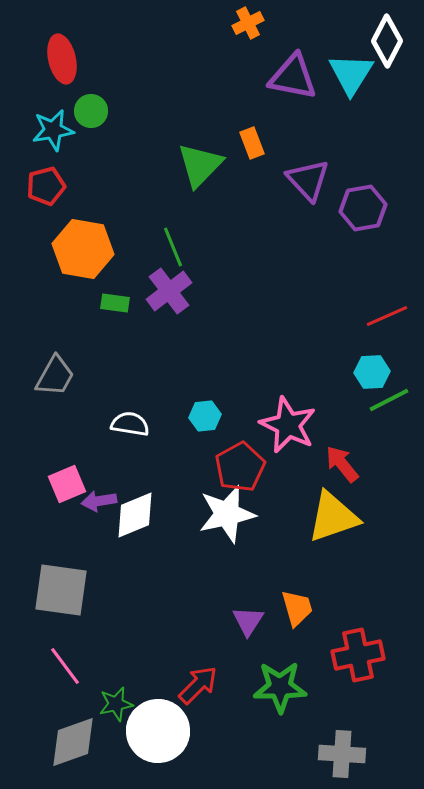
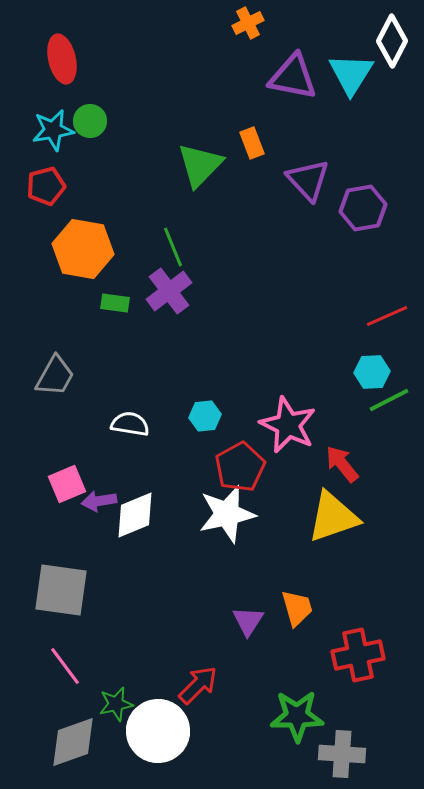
white diamond at (387, 41): moved 5 px right
green circle at (91, 111): moved 1 px left, 10 px down
green star at (280, 687): moved 17 px right, 29 px down
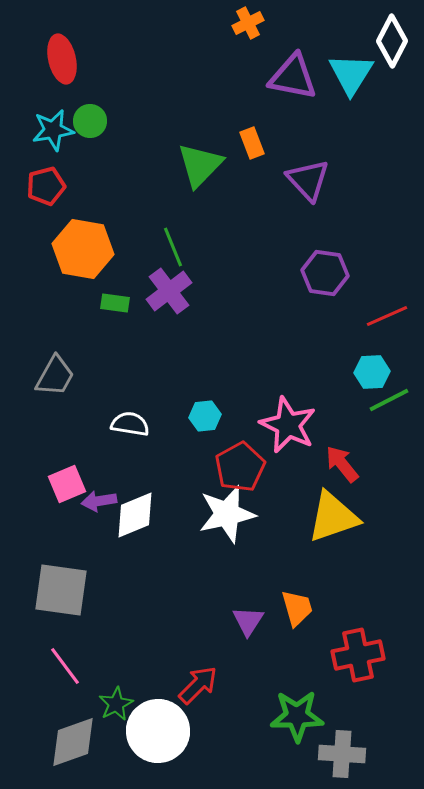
purple hexagon at (363, 208): moved 38 px left, 65 px down; rotated 18 degrees clockwise
green star at (116, 704): rotated 16 degrees counterclockwise
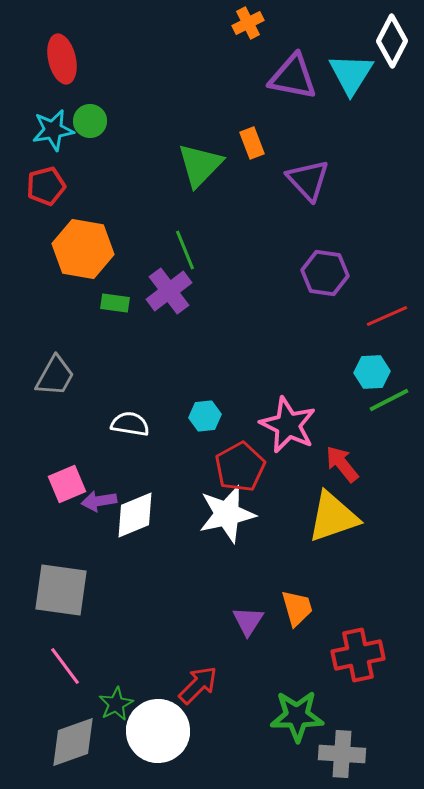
green line at (173, 247): moved 12 px right, 3 px down
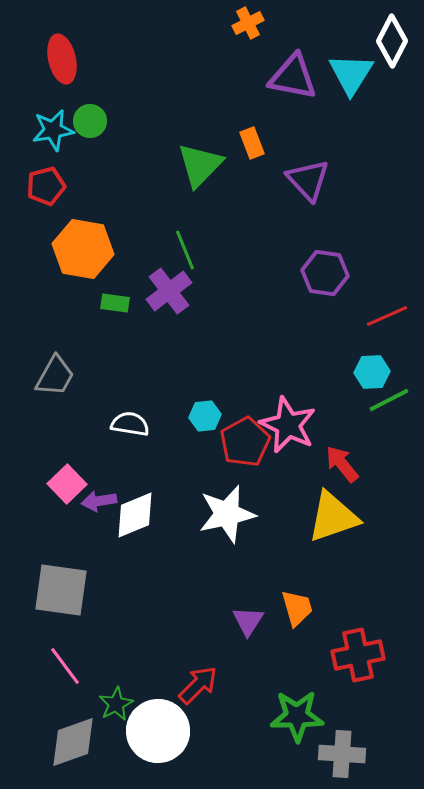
red pentagon at (240, 467): moved 5 px right, 25 px up
pink square at (67, 484): rotated 21 degrees counterclockwise
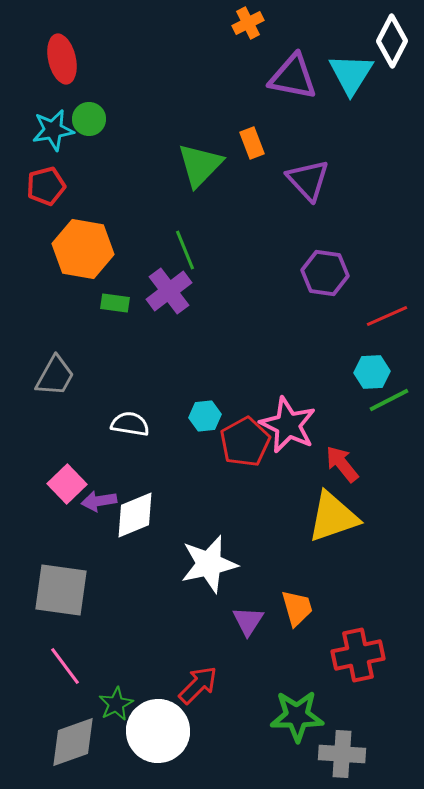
green circle at (90, 121): moved 1 px left, 2 px up
white star at (227, 514): moved 18 px left, 50 px down
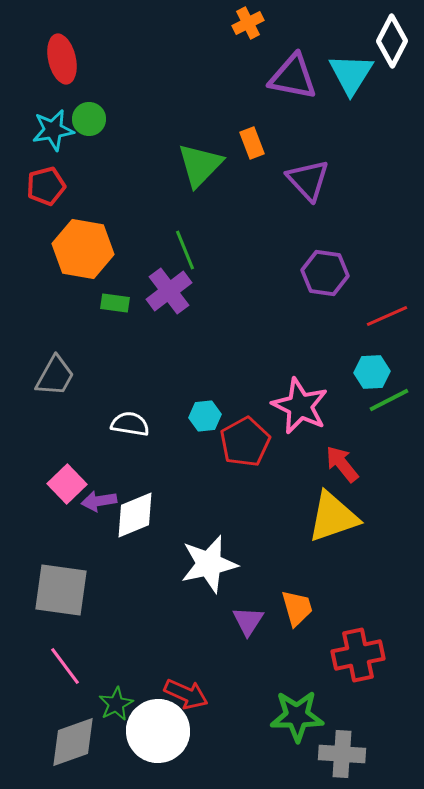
pink star at (288, 425): moved 12 px right, 19 px up
red arrow at (198, 685): moved 12 px left, 9 px down; rotated 69 degrees clockwise
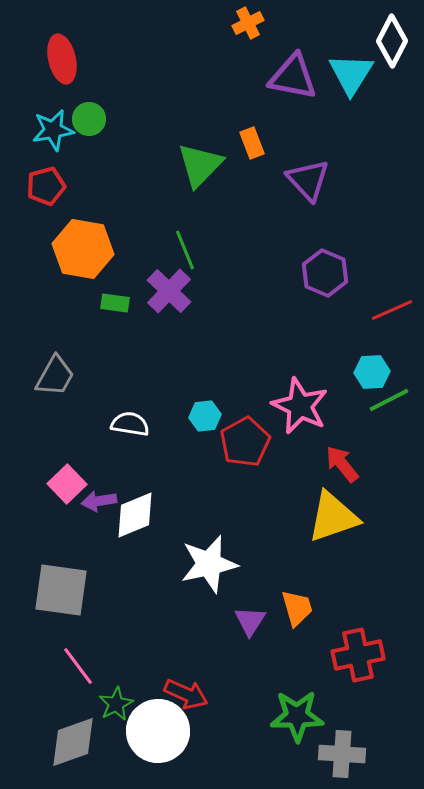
purple hexagon at (325, 273): rotated 15 degrees clockwise
purple cross at (169, 291): rotated 9 degrees counterclockwise
red line at (387, 316): moved 5 px right, 6 px up
purple triangle at (248, 621): moved 2 px right
pink line at (65, 666): moved 13 px right
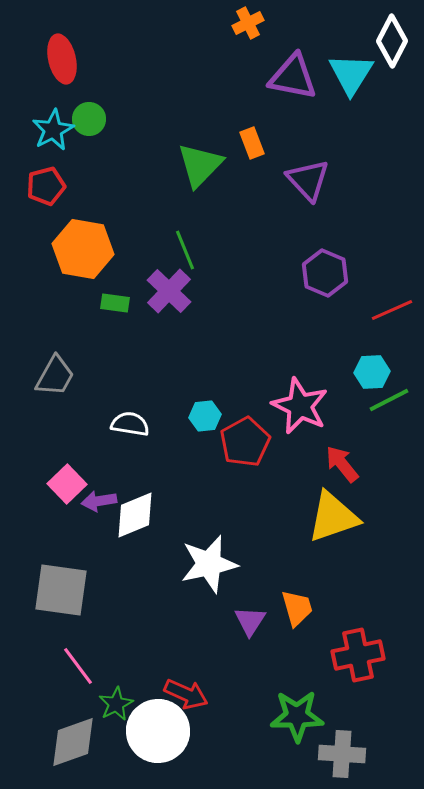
cyan star at (53, 130): rotated 18 degrees counterclockwise
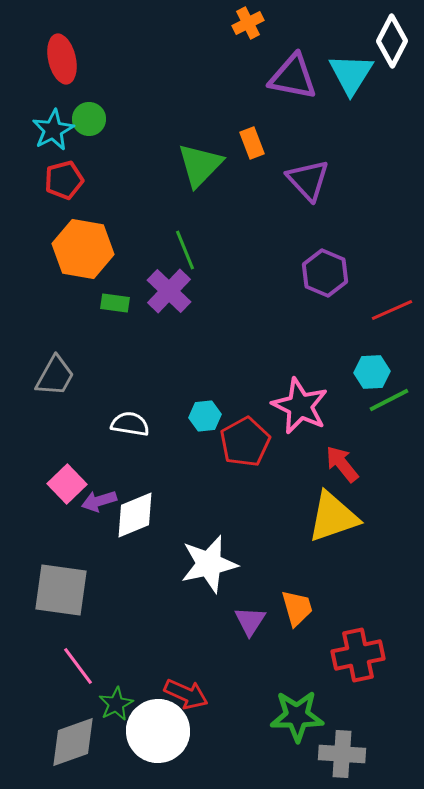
red pentagon at (46, 186): moved 18 px right, 6 px up
purple arrow at (99, 501): rotated 8 degrees counterclockwise
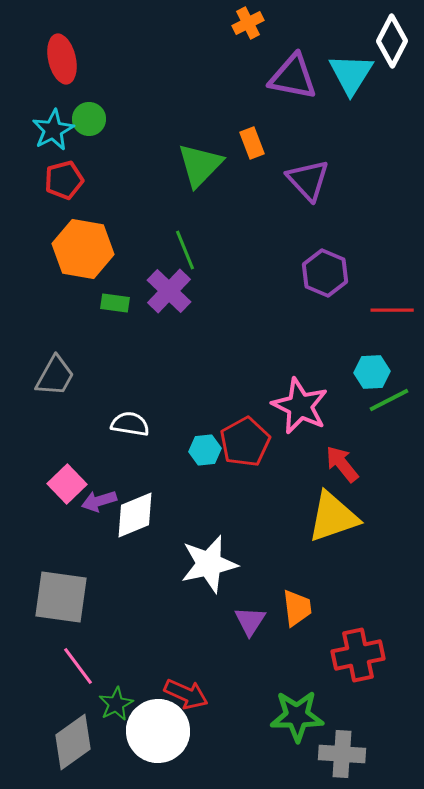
red line at (392, 310): rotated 24 degrees clockwise
cyan hexagon at (205, 416): moved 34 px down
gray square at (61, 590): moved 7 px down
orange trapezoid at (297, 608): rotated 9 degrees clockwise
gray diamond at (73, 742): rotated 16 degrees counterclockwise
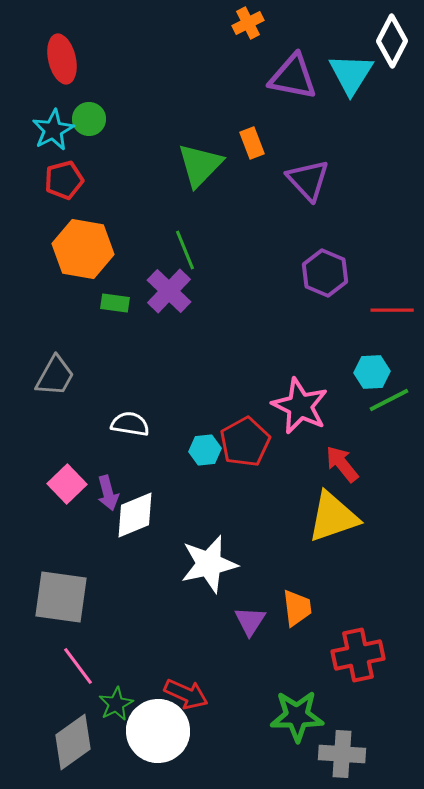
purple arrow at (99, 501): moved 9 px right, 8 px up; rotated 88 degrees counterclockwise
